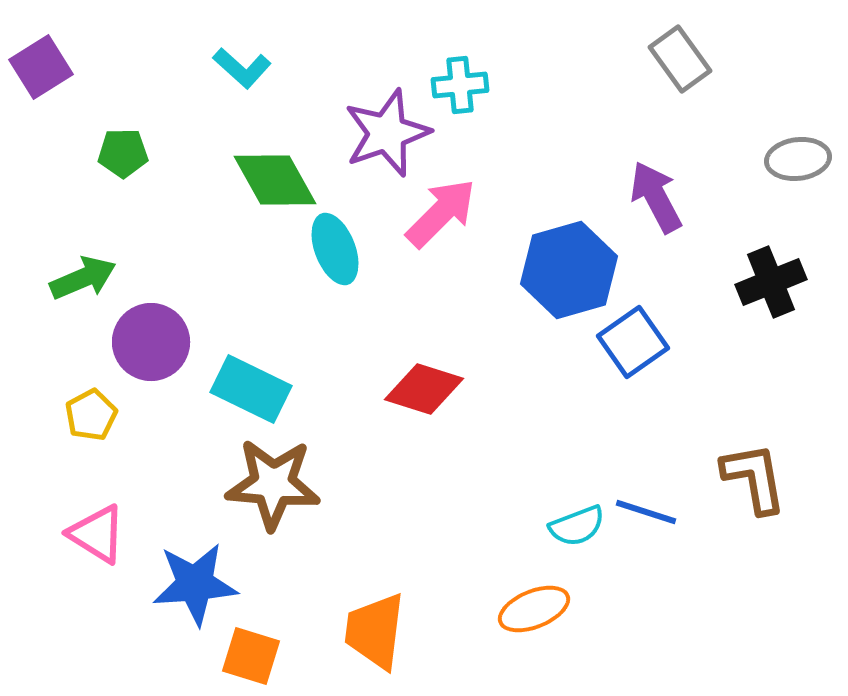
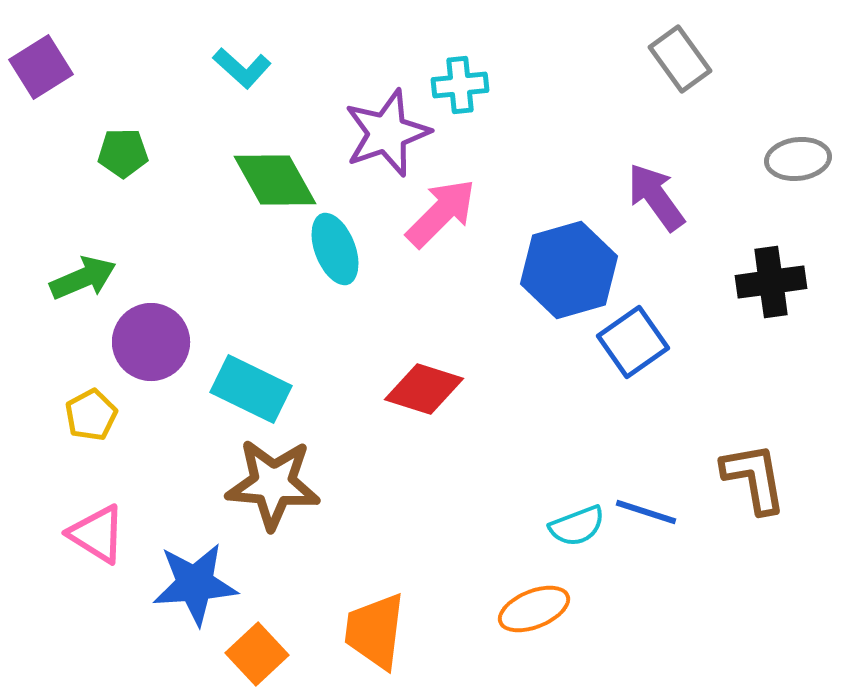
purple arrow: rotated 8 degrees counterclockwise
black cross: rotated 14 degrees clockwise
orange square: moved 6 px right, 2 px up; rotated 30 degrees clockwise
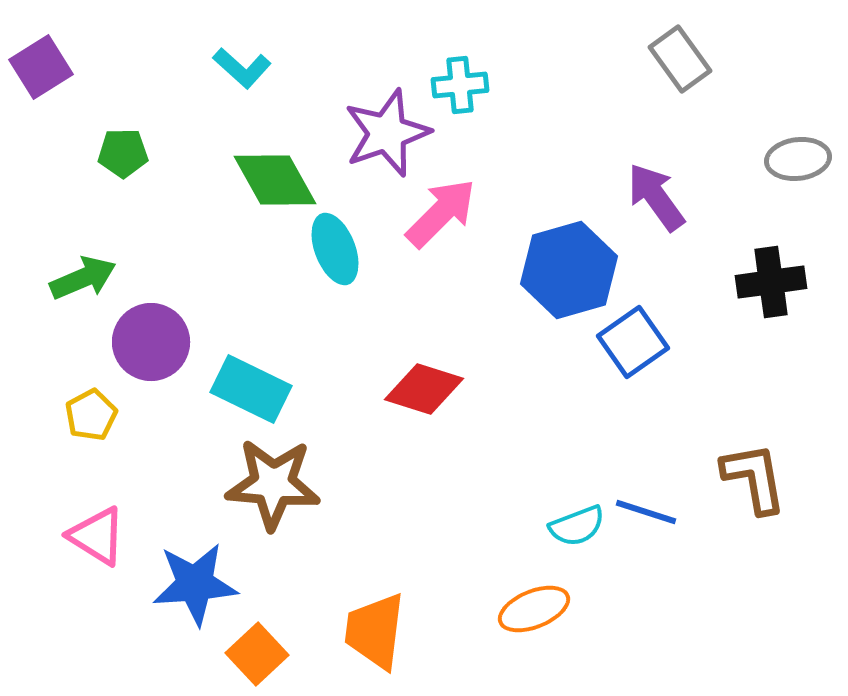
pink triangle: moved 2 px down
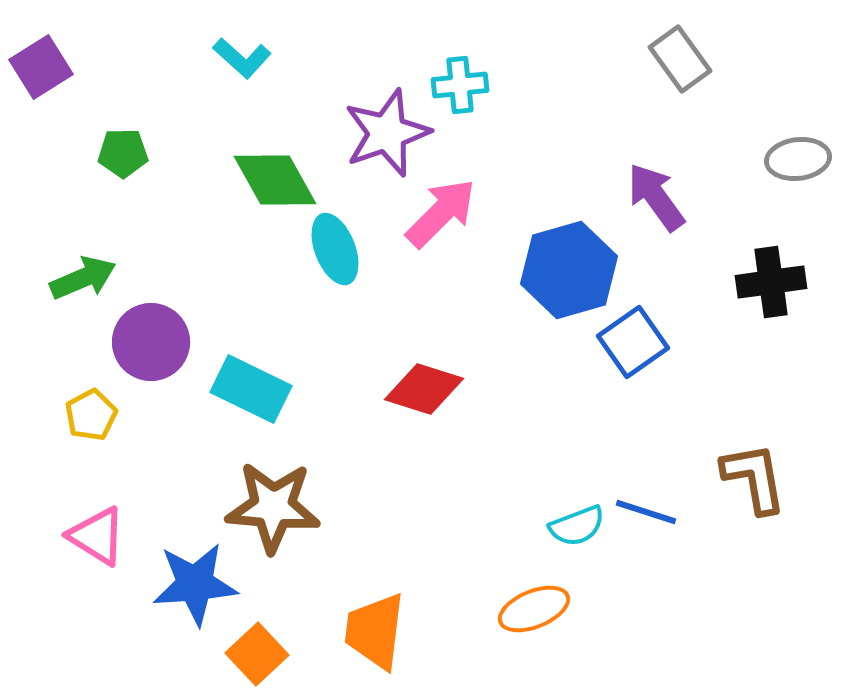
cyan L-shape: moved 10 px up
brown star: moved 23 px down
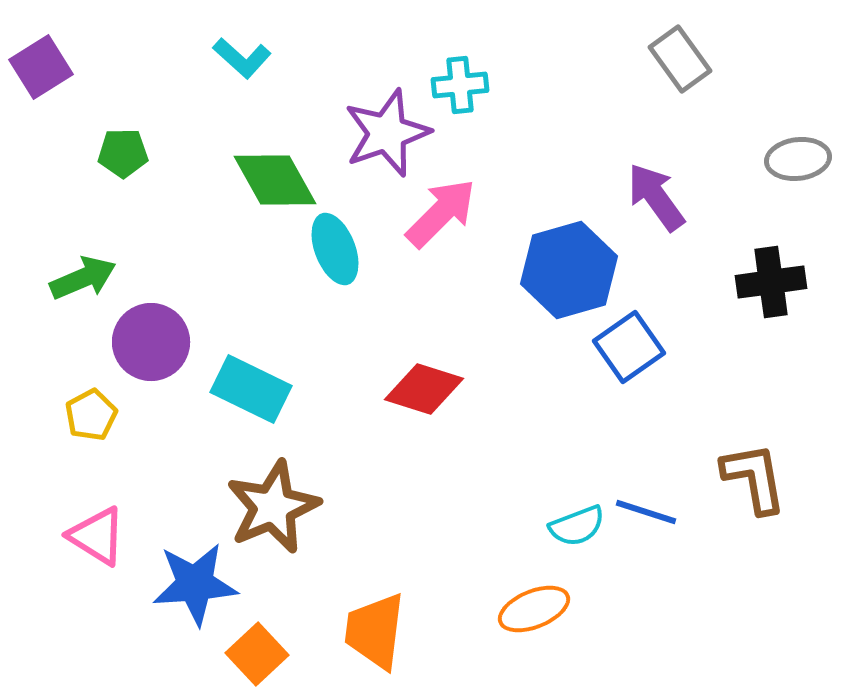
blue square: moved 4 px left, 5 px down
brown star: rotated 28 degrees counterclockwise
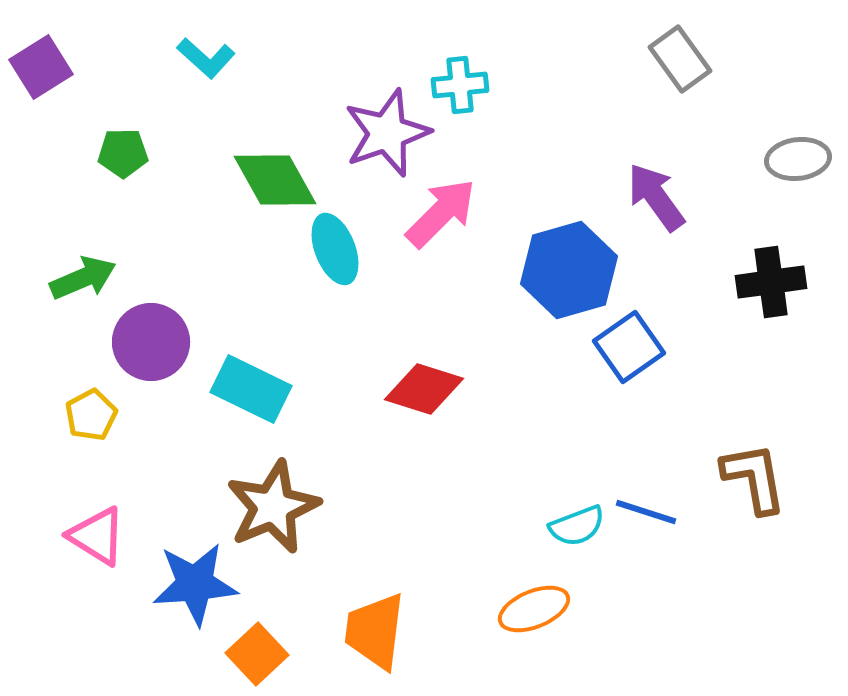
cyan L-shape: moved 36 px left
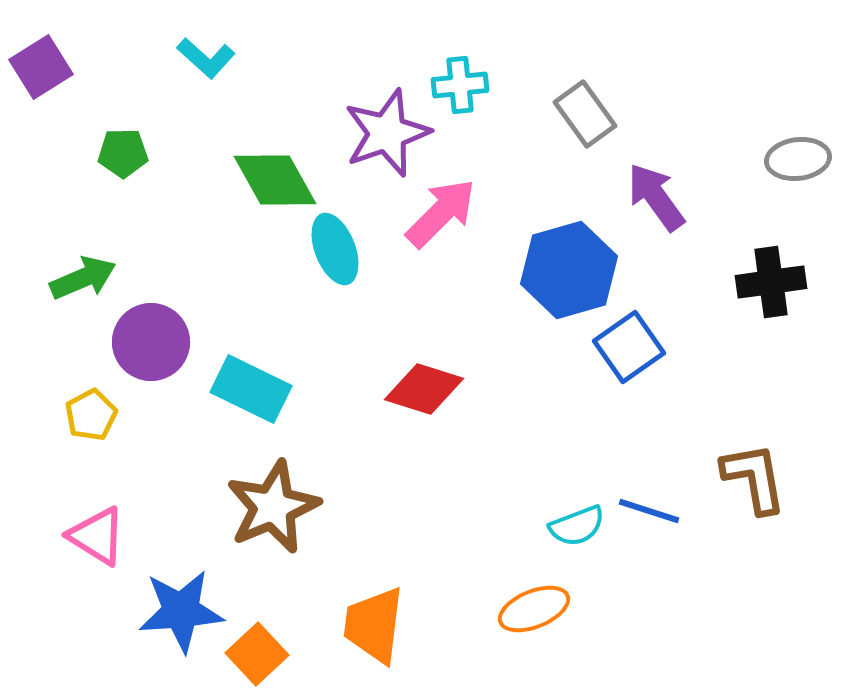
gray rectangle: moved 95 px left, 55 px down
blue line: moved 3 px right, 1 px up
blue star: moved 14 px left, 27 px down
orange trapezoid: moved 1 px left, 6 px up
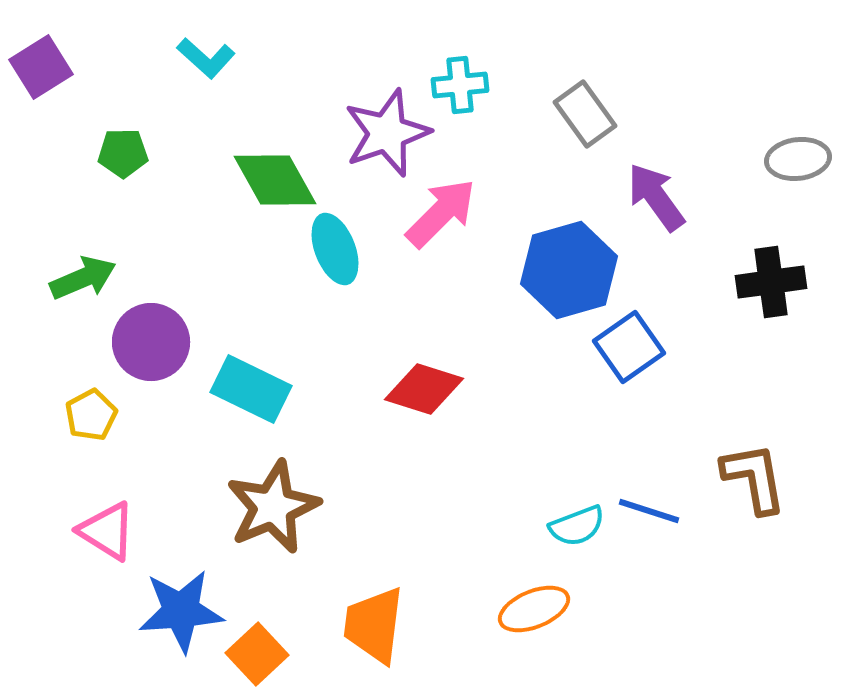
pink triangle: moved 10 px right, 5 px up
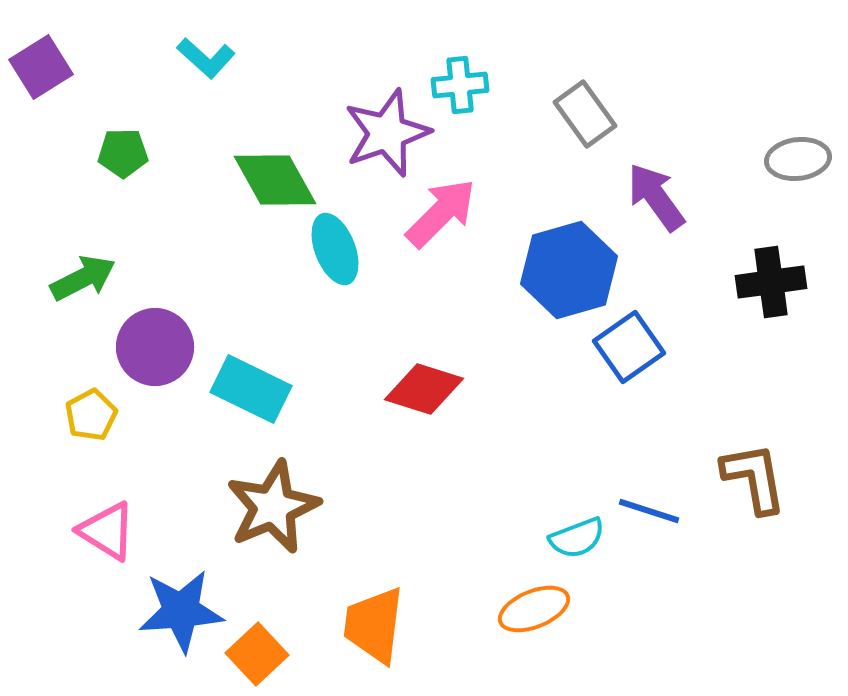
green arrow: rotated 4 degrees counterclockwise
purple circle: moved 4 px right, 5 px down
cyan semicircle: moved 12 px down
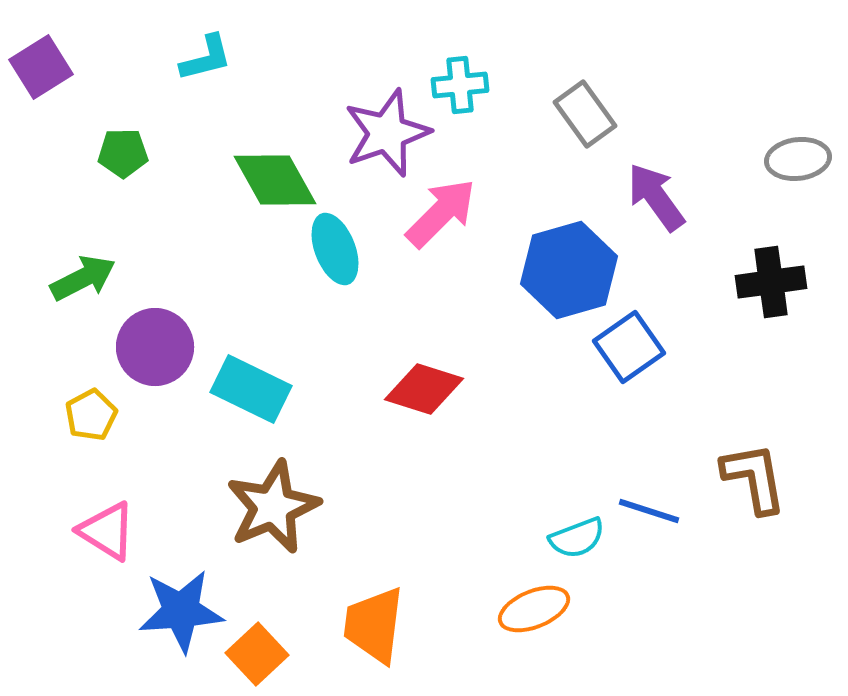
cyan L-shape: rotated 56 degrees counterclockwise
